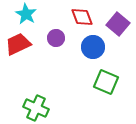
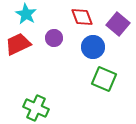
purple circle: moved 2 px left
green square: moved 2 px left, 3 px up
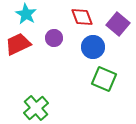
green cross: rotated 25 degrees clockwise
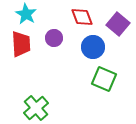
red trapezoid: moved 3 px right; rotated 112 degrees clockwise
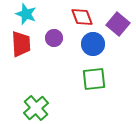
cyan star: rotated 10 degrees counterclockwise
blue circle: moved 3 px up
green square: moved 10 px left; rotated 30 degrees counterclockwise
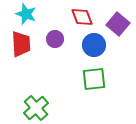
purple circle: moved 1 px right, 1 px down
blue circle: moved 1 px right, 1 px down
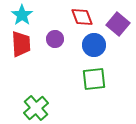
cyan star: moved 4 px left, 1 px down; rotated 15 degrees clockwise
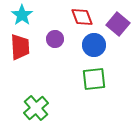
red trapezoid: moved 1 px left, 3 px down
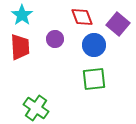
green cross: rotated 15 degrees counterclockwise
